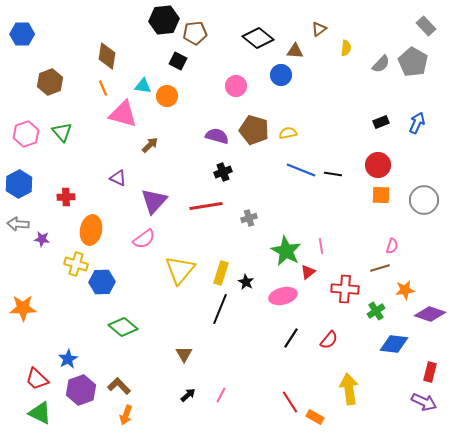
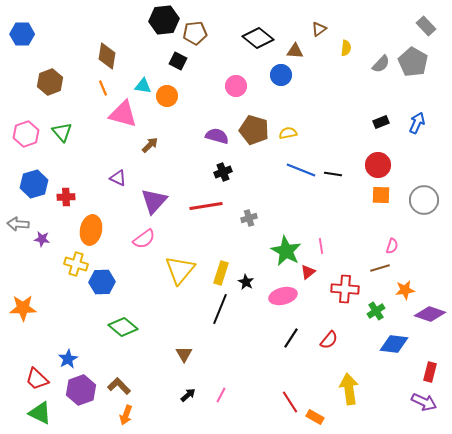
blue hexagon at (19, 184): moved 15 px right; rotated 12 degrees clockwise
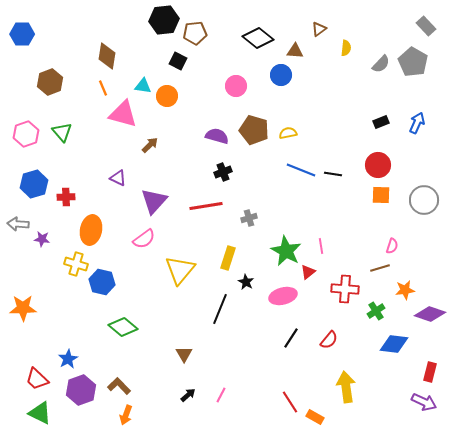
yellow rectangle at (221, 273): moved 7 px right, 15 px up
blue hexagon at (102, 282): rotated 15 degrees clockwise
yellow arrow at (349, 389): moved 3 px left, 2 px up
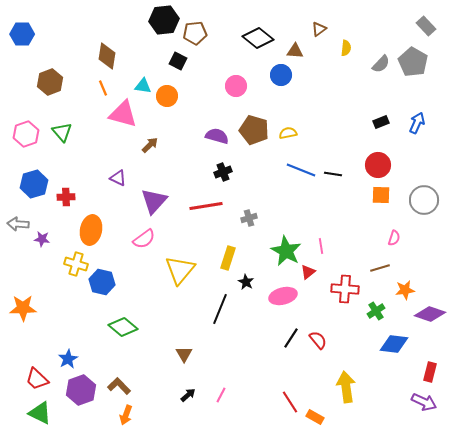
pink semicircle at (392, 246): moved 2 px right, 8 px up
red semicircle at (329, 340): moved 11 px left; rotated 78 degrees counterclockwise
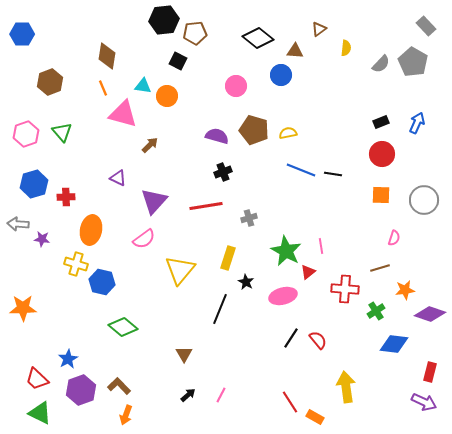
red circle at (378, 165): moved 4 px right, 11 px up
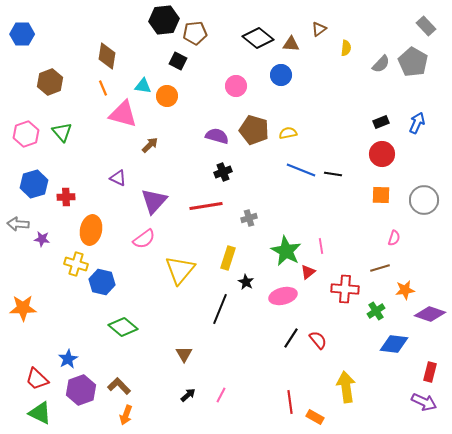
brown triangle at (295, 51): moved 4 px left, 7 px up
red line at (290, 402): rotated 25 degrees clockwise
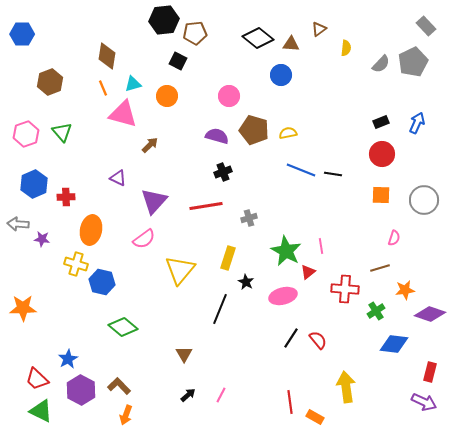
gray pentagon at (413, 62): rotated 16 degrees clockwise
cyan triangle at (143, 86): moved 10 px left, 2 px up; rotated 24 degrees counterclockwise
pink circle at (236, 86): moved 7 px left, 10 px down
blue hexagon at (34, 184): rotated 8 degrees counterclockwise
purple hexagon at (81, 390): rotated 12 degrees counterclockwise
green triangle at (40, 413): moved 1 px right, 2 px up
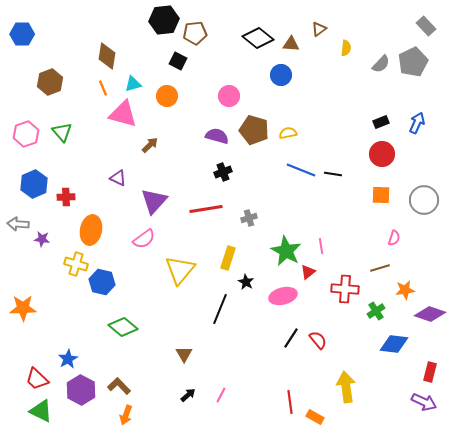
red line at (206, 206): moved 3 px down
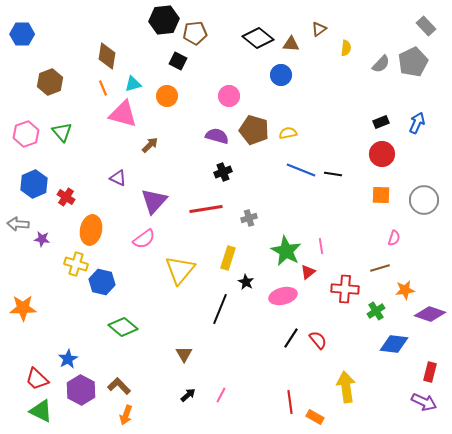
red cross at (66, 197): rotated 36 degrees clockwise
